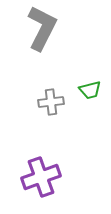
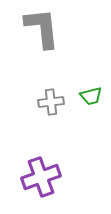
gray L-shape: rotated 33 degrees counterclockwise
green trapezoid: moved 1 px right, 6 px down
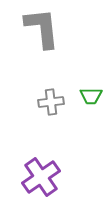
green trapezoid: rotated 15 degrees clockwise
purple cross: rotated 15 degrees counterclockwise
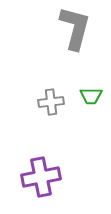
gray L-shape: moved 33 px right; rotated 21 degrees clockwise
purple cross: rotated 24 degrees clockwise
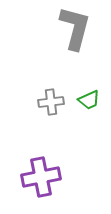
green trapezoid: moved 2 px left, 4 px down; rotated 25 degrees counterclockwise
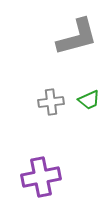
gray L-shape: moved 2 px right, 9 px down; rotated 60 degrees clockwise
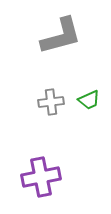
gray L-shape: moved 16 px left, 1 px up
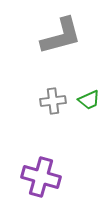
gray cross: moved 2 px right, 1 px up
purple cross: rotated 27 degrees clockwise
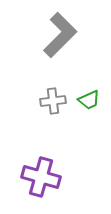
gray L-shape: moved 1 px left, 1 px up; rotated 30 degrees counterclockwise
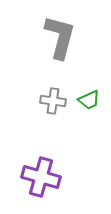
gray L-shape: moved 2 px down; rotated 30 degrees counterclockwise
gray cross: rotated 15 degrees clockwise
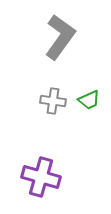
gray L-shape: rotated 21 degrees clockwise
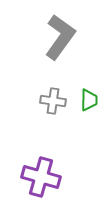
green trapezoid: rotated 65 degrees counterclockwise
